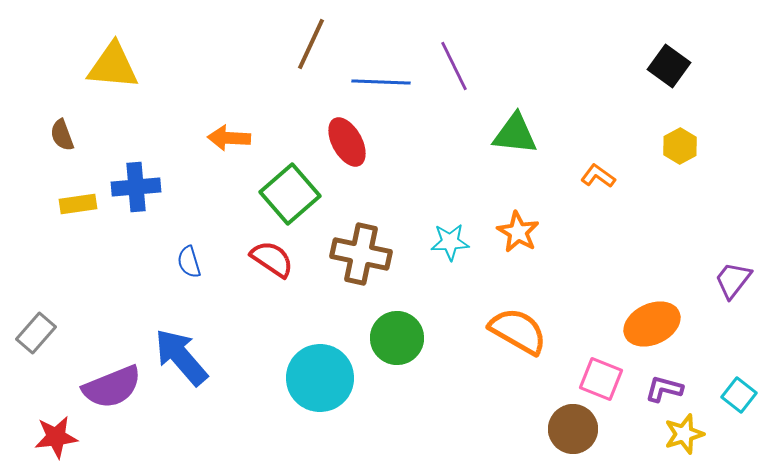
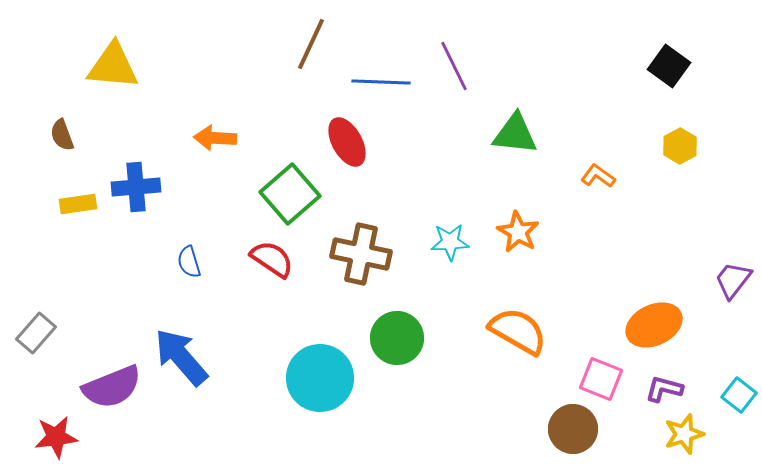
orange arrow: moved 14 px left
orange ellipse: moved 2 px right, 1 px down
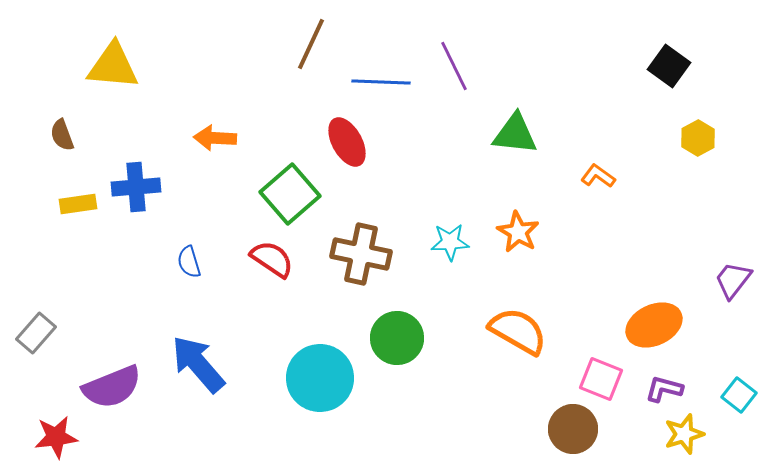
yellow hexagon: moved 18 px right, 8 px up
blue arrow: moved 17 px right, 7 px down
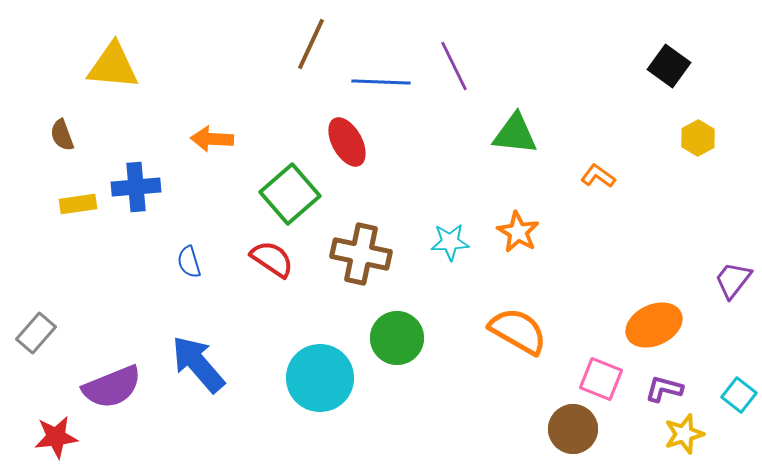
orange arrow: moved 3 px left, 1 px down
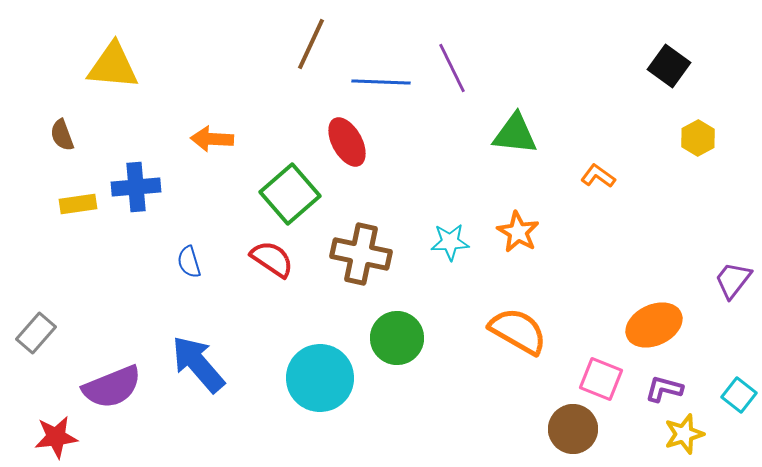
purple line: moved 2 px left, 2 px down
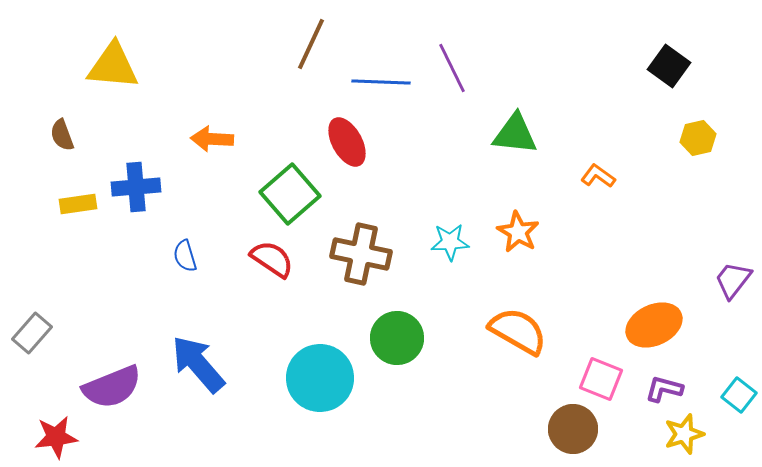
yellow hexagon: rotated 16 degrees clockwise
blue semicircle: moved 4 px left, 6 px up
gray rectangle: moved 4 px left
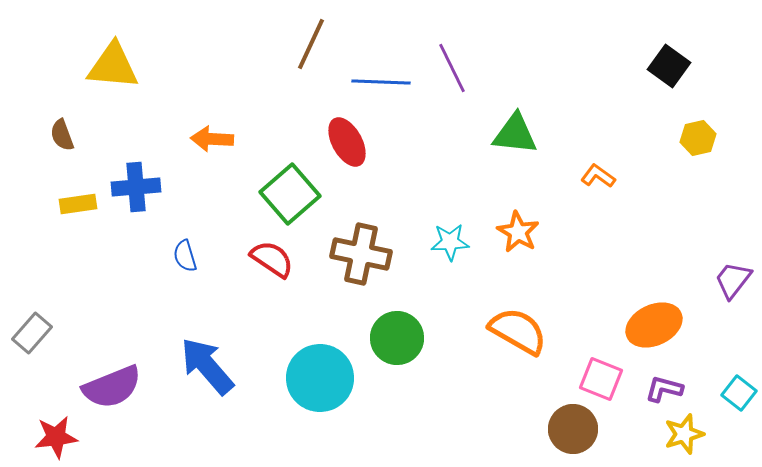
blue arrow: moved 9 px right, 2 px down
cyan square: moved 2 px up
